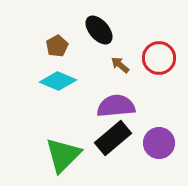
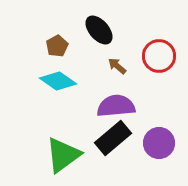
red circle: moved 2 px up
brown arrow: moved 3 px left, 1 px down
cyan diamond: rotated 12 degrees clockwise
green triangle: rotated 9 degrees clockwise
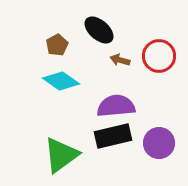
black ellipse: rotated 8 degrees counterclockwise
brown pentagon: moved 1 px up
brown arrow: moved 3 px right, 6 px up; rotated 24 degrees counterclockwise
cyan diamond: moved 3 px right
black rectangle: moved 2 px up; rotated 27 degrees clockwise
green triangle: moved 2 px left
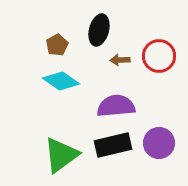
black ellipse: rotated 64 degrees clockwise
brown arrow: rotated 18 degrees counterclockwise
black rectangle: moved 9 px down
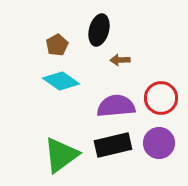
red circle: moved 2 px right, 42 px down
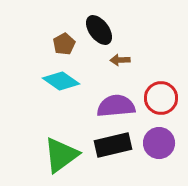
black ellipse: rotated 52 degrees counterclockwise
brown pentagon: moved 7 px right, 1 px up
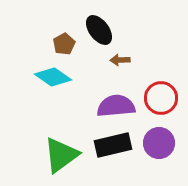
cyan diamond: moved 8 px left, 4 px up
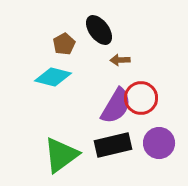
cyan diamond: rotated 21 degrees counterclockwise
red circle: moved 20 px left
purple semicircle: rotated 126 degrees clockwise
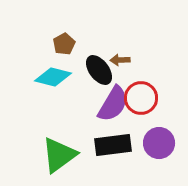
black ellipse: moved 40 px down
purple semicircle: moved 3 px left, 2 px up
black rectangle: rotated 6 degrees clockwise
green triangle: moved 2 px left
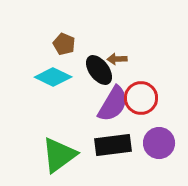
brown pentagon: rotated 20 degrees counterclockwise
brown arrow: moved 3 px left, 1 px up
cyan diamond: rotated 12 degrees clockwise
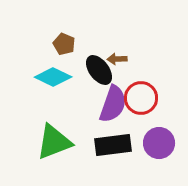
purple semicircle: rotated 12 degrees counterclockwise
green triangle: moved 5 px left, 13 px up; rotated 15 degrees clockwise
